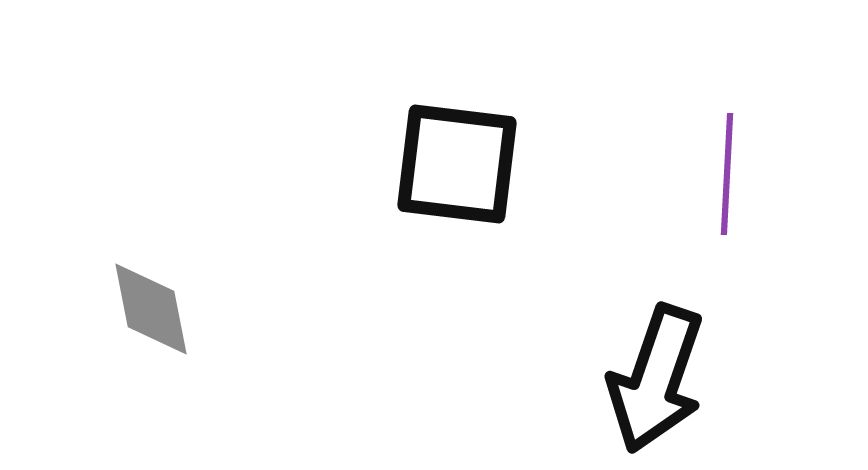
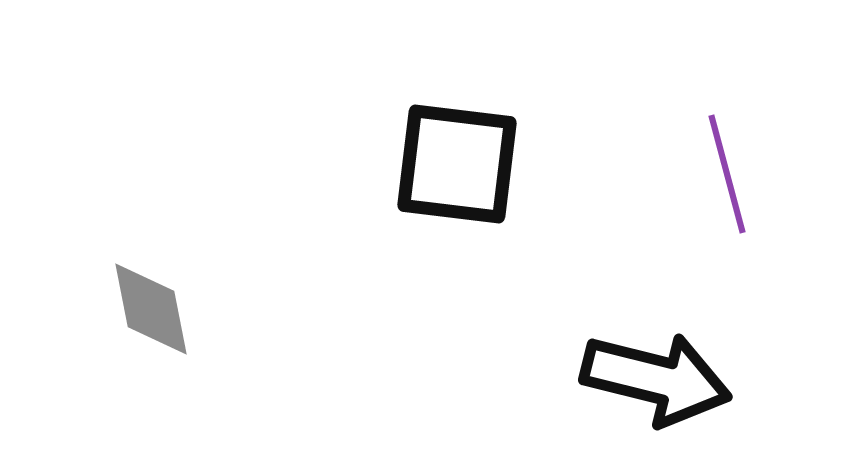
purple line: rotated 18 degrees counterclockwise
black arrow: rotated 95 degrees counterclockwise
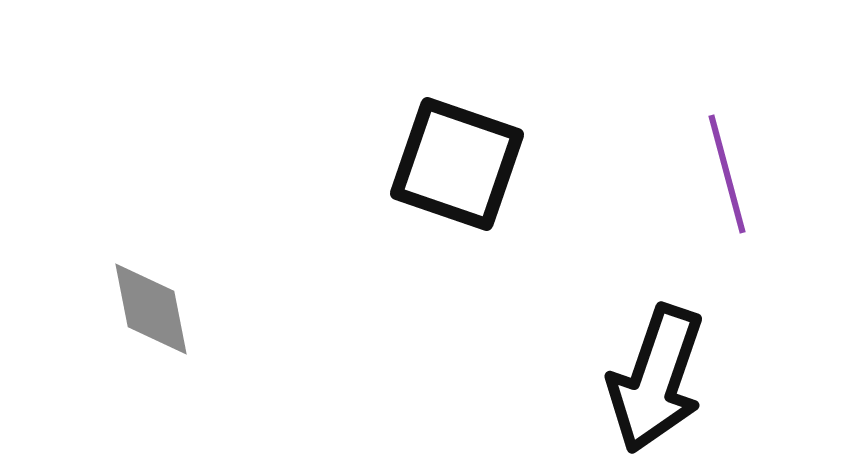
black square: rotated 12 degrees clockwise
black arrow: rotated 95 degrees clockwise
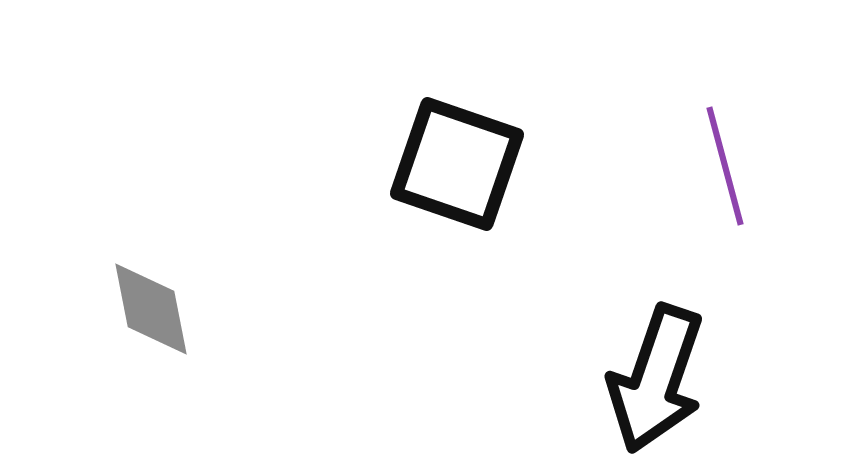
purple line: moved 2 px left, 8 px up
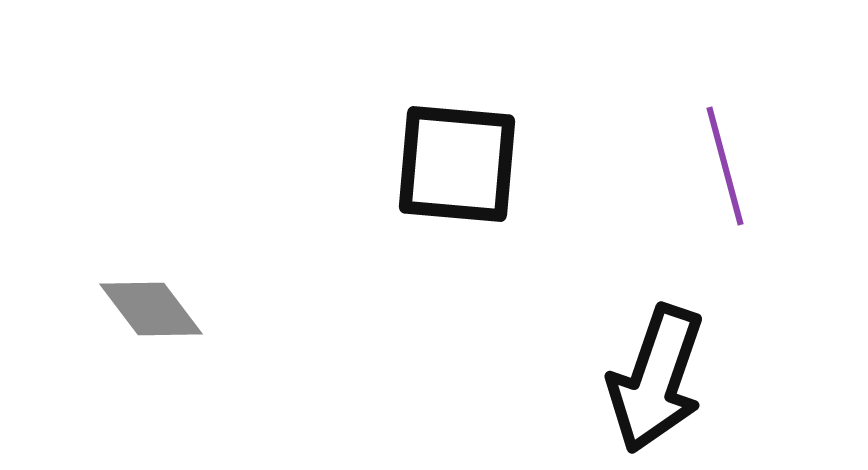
black square: rotated 14 degrees counterclockwise
gray diamond: rotated 26 degrees counterclockwise
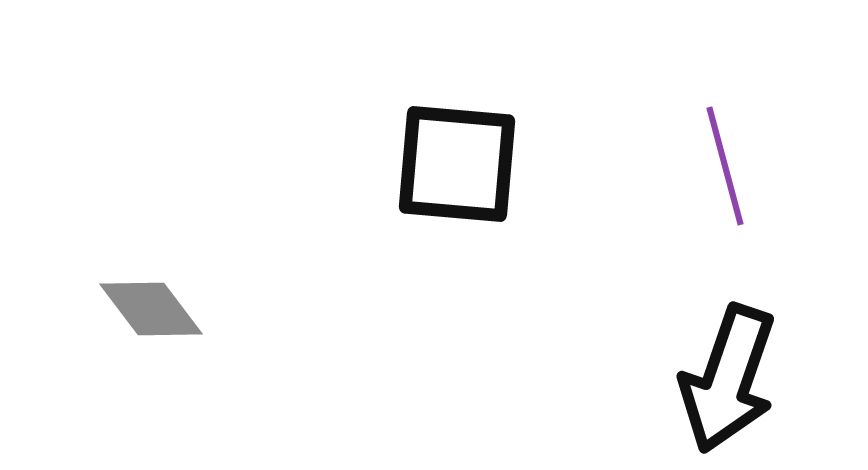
black arrow: moved 72 px right
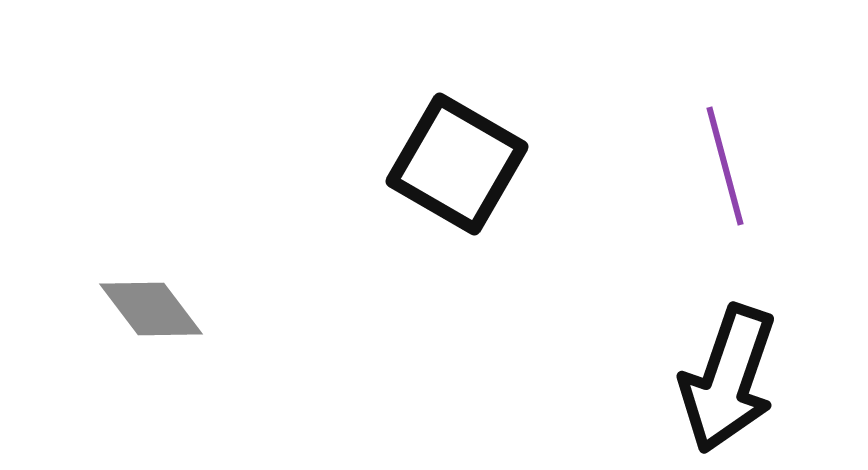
black square: rotated 25 degrees clockwise
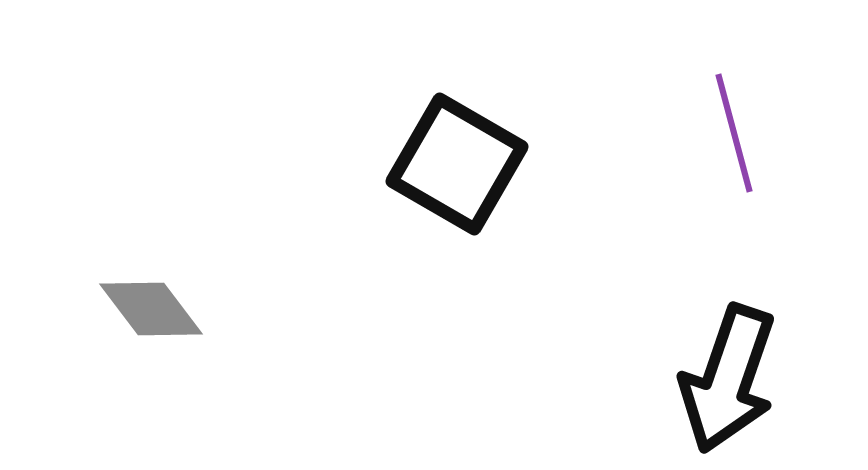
purple line: moved 9 px right, 33 px up
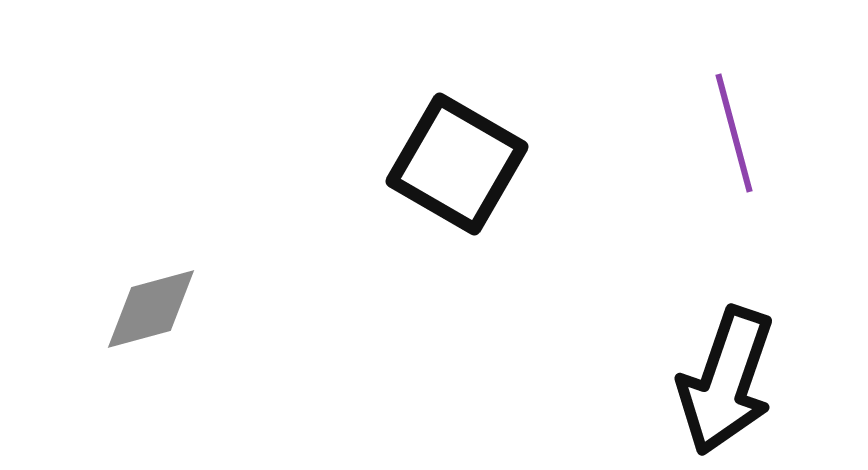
gray diamond: rotated 68 degrees counterclockwise
black arrow: moved 2 px left, 2 px down
